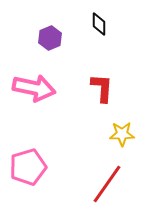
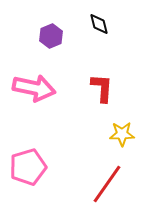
black diamond: rotated 15 degrees counterclockwise
purple hexagon: moved 1 px right, 2 px up
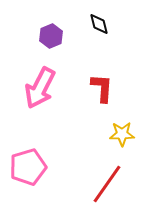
pink arrow: moved 6 px right; rotated 105 degrees clockwise
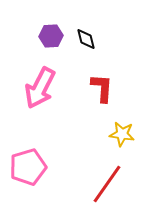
black diamond: moved 13 px left, 15 px down
purple hexagon: rotated 20 degrees clockwise
yellow star: rotated 10 degrees clockwise
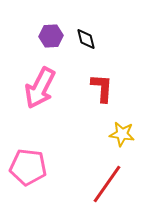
pink pentagon: rotated 24 degrees clockwise
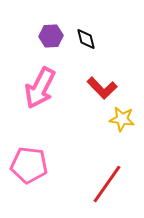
red L-shape: rotated 132 degrees clockwise
yellow star: moved 15 px up
pink pentagon: moved 1 px right, 2 px up
